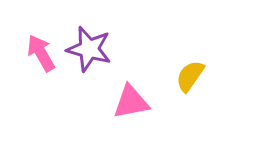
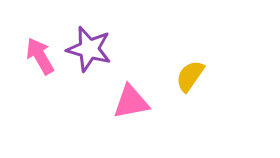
pink arrow: moved 1 px left, 3 px down
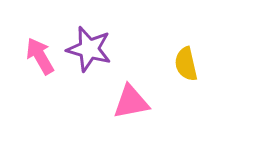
yellow semicircle: moved 4 px left, 12 px up; rotated 48 degrees counterclockwise
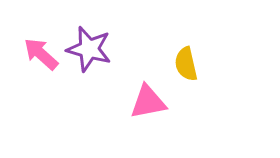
pink arrow: moved 1 px right, 2 px up; rotated 18 degrees counterclockwise
pink triangle: moved 17 px right
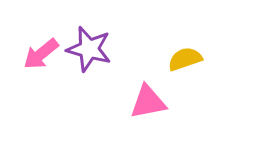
pink arrow: rotated 81 degrees counterclockwise
yellow semicircle: moved 1 px left, 5 px up; rotated 84 degrees clockwise
